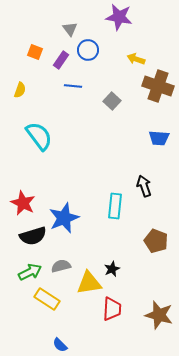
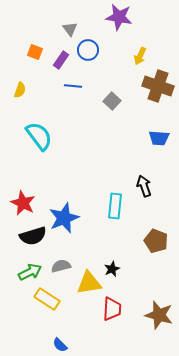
yellow arrow: moved 4 px right, 3 px up; rotated 84 degrees counterclockwise
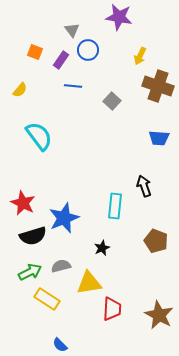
gray triangle: moved 2 px right, 1 px down
yellow semicircle: rotated 21 degrees clockwise
black star: moved 10 px left, 21 px up
brown star: rotated 12 degrees clockwise
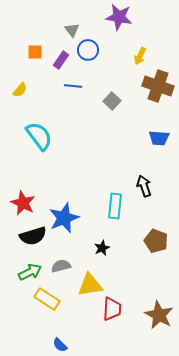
orange square: rotated 21 degrees counterclockwise
yellow triangle: moved 1 px right, 2 px down
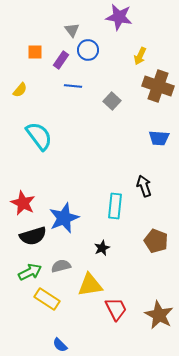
red trapezoid: moved 4 px right; rotated 30 degrees counterclockwise
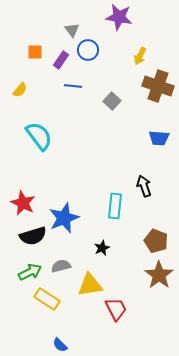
brown star: moved 40 px up; rotated 8 degrees clockwise
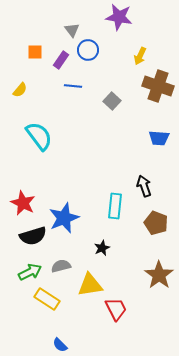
brown pentagon: moved 18 px up
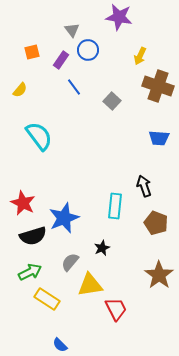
orange square: moved 3 px left; rotated 14 degrees counterclockwise
blue line: moved 1 px right, 1 px down; rotated 48 degrees clockwise
gray semicircle: moved 9 px right, 4 px up; rotated 36 degrees counterclockwise
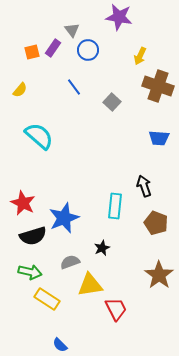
purple rectangle: moved 8 px left, 12 px up
gray square: moved 1 px down
cyan semicircle: rotated 12 degrees counterclockwise
gray semicircle: rotated 30 degrees clockwise
green arrow: rotated 40 degrees clockwise
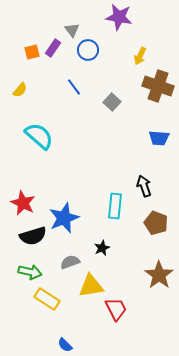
yellow triangle: moved 1 px right, 1 px down
blue semicircle: moved 5 px right
